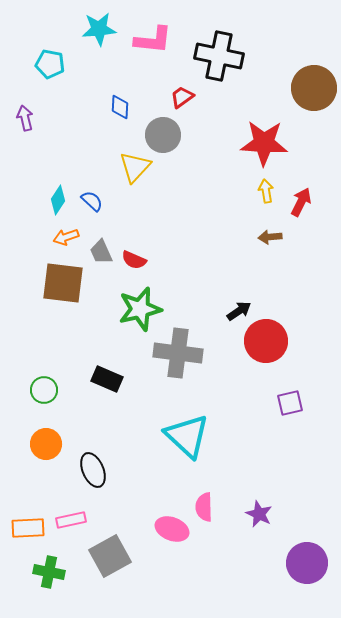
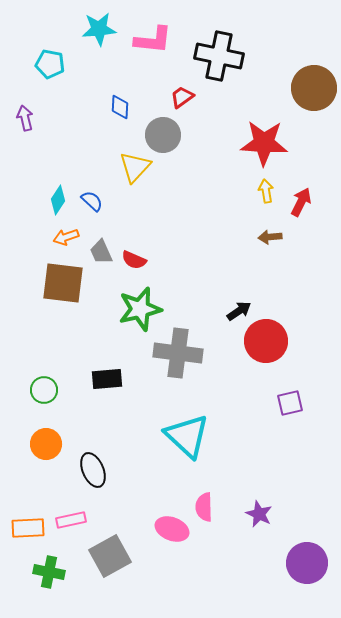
black rectangle: rotated 28 degrees counterclockwise
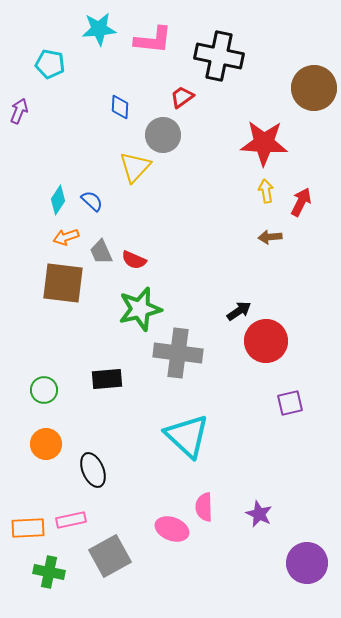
purple arrow: moved 6 px left, 7 px up; rotated 35 degrees clockwise
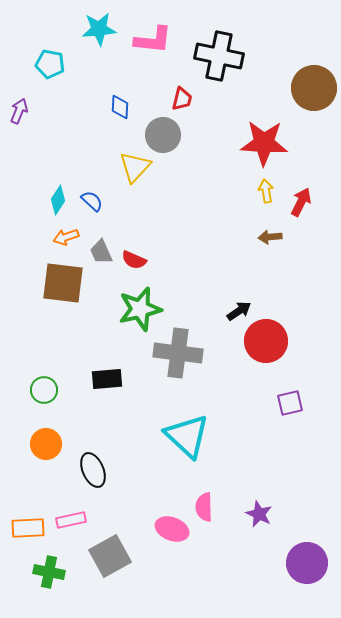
red trapezoid: moved 2 px down; rotated 140 degrees clockwise
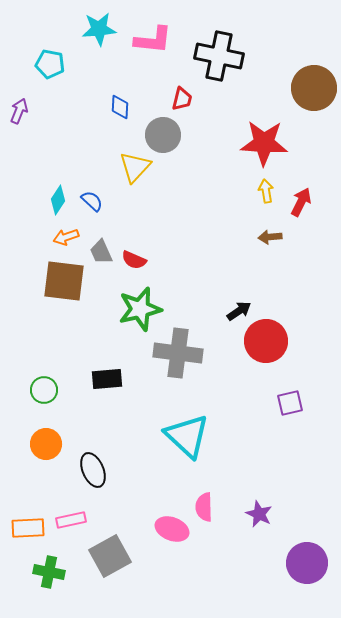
brown square: moved 1 px right, 2 px up
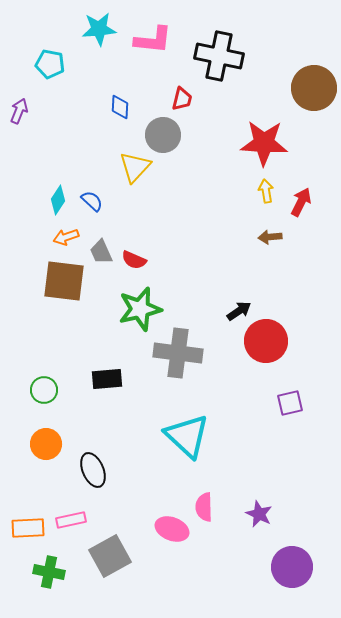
purple circle: moved 15 px left, 4 px down
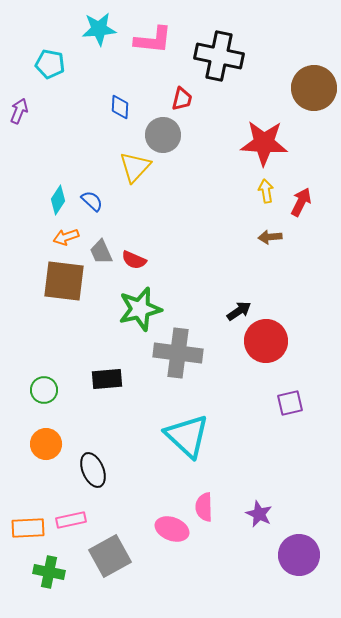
purple circle: moved 7 px right, 12 px up
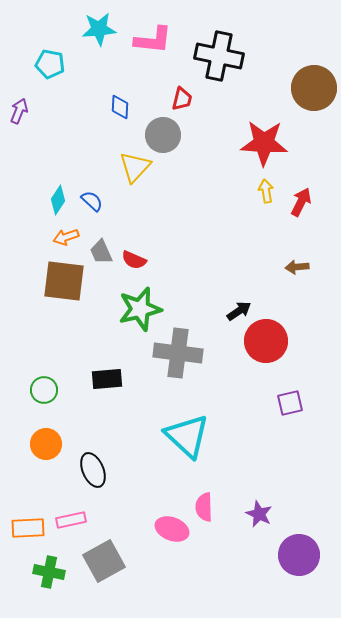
brown arrow: moved 27 px right, 30 px down
gray square: moved 6 px left, 5 px down
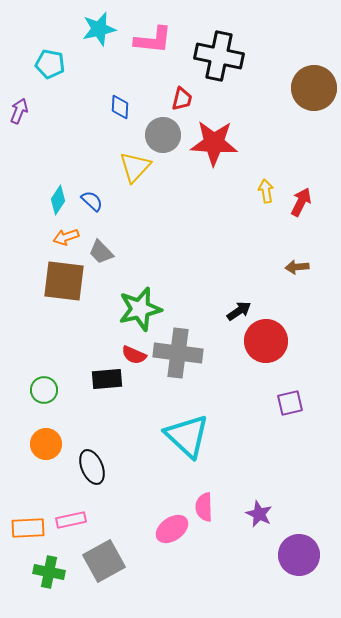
cyan star: rotated 8 degrees counterclockwise
red star: moved 50 px left
gray trapezoid: rotated 20 degrees counterclockwise
red semicircle: moved 95 px down
black ellipse: moved 1 px left, 3 px up
pink ellipse: rotated 56 degrees counterclockwise
